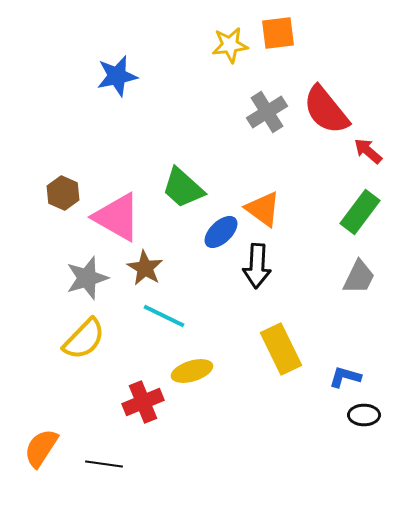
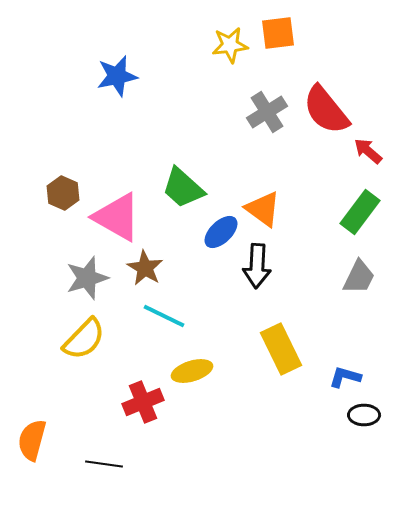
orange semicircle: moved 9 px left, 8 px up; rotated 18 degrees counterclockwise
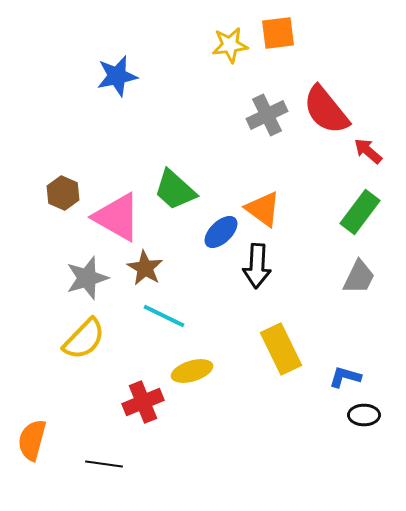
gray cross: moved 3 px down; rotated 6 degrees clockwise
green trapezoid: moved 8 px left, 2 px down
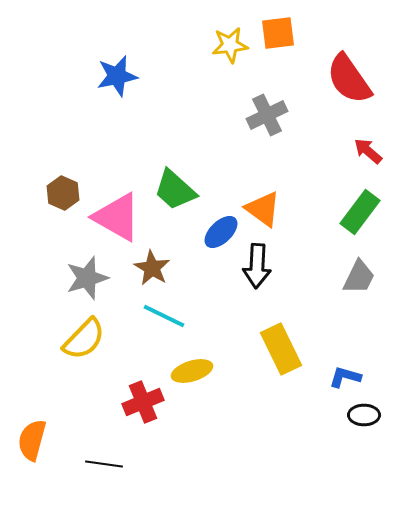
red semicircle: moved 23 px right, 31 px up; rotated 4 degrees clockwise
brown star: moved 7 px right
